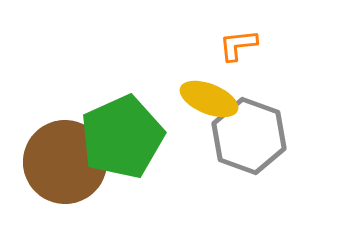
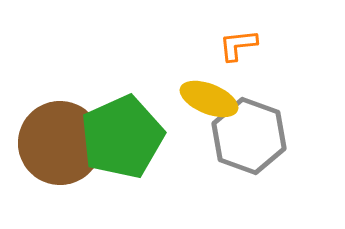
brown circle: moved 5 px left, 19 px up
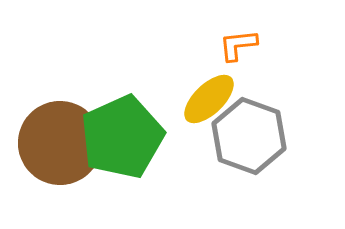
yellow ellipse: rotated 66 degrees counterclockwise
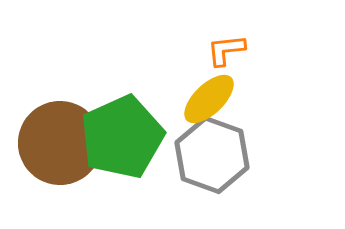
orange L-shape: moved 12 px left, 5 px down
gray hexagon: moved 37 px left, 19 px down
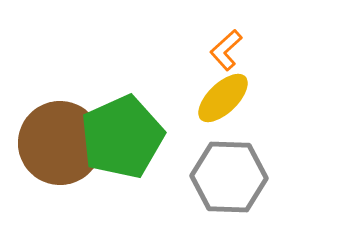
orange L-shape: rotated 36 degrees counterclockwise
yellow ellipse: moved 14 px right, 1 px up
gray hexagon: moved 17 px right, 22 px down; rotated 18 degrees counterclockwise
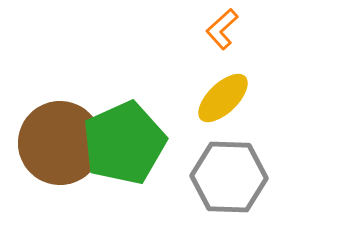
orange L-shape: moved 4 px left, 21 px up
green pentagon: moved 2 px right, 6 px down
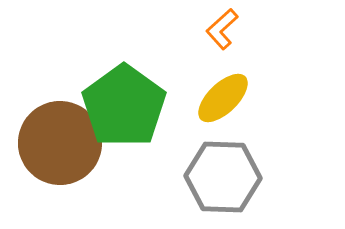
green pentagon: moved 37 px up; rotated 12 degrees counterclockwise
gray hexagon: moved 6 px left
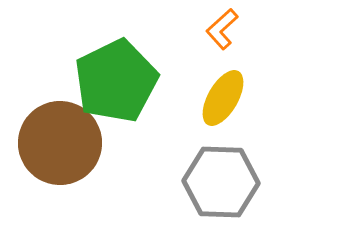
yellow ellipse: rotated 16 degrees counterclockwise
green pentagon: moved 8 px left, 25 px up; rotated 10 degrees clockwise
gray hexagon: moved 2 px left, 5 px down
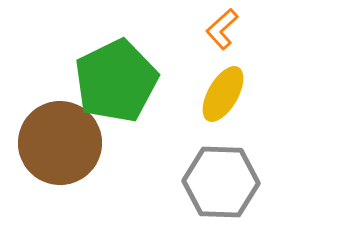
yellow ellipse: moved 4 px up
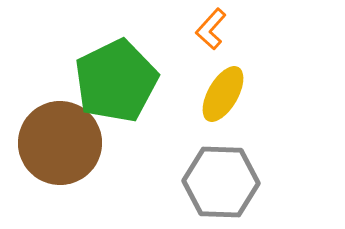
orange L-shape: moved 11 px left; rotated 6 degrees counterclockwise
